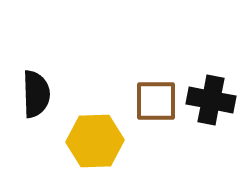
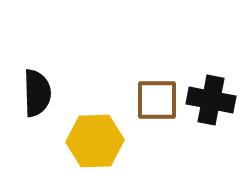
black semicircle: moved 1 px right, 1 px up
brown square: moved 1 px right, 1 px up
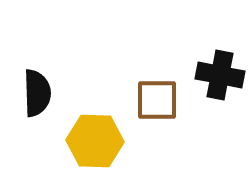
black cross: moved 9 px right, 25 px up
yellow hexagon: rotated 4 degrees clockwise
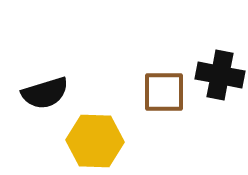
black semicircle: moved 8 px right; rotated 75 degrees clockwise
brown square: moved 7 px right, 8 px up
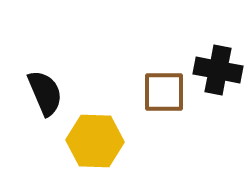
black cross: moved 2 px left, 5 px up
black semicircle: rotated 96 degrees counterclockwise
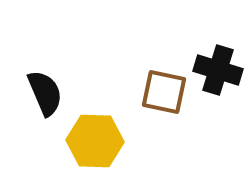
black cross: rotated 6 degrees clockwise
brown square: rotated 12 degrees clockwise
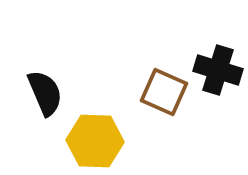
brown square: rotated 12 degrees clockwise
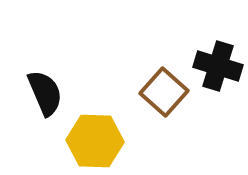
black cross: moved 4 px up
brown square: rotated 18 degrees clockwise
